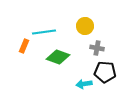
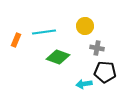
orange rectangle: moved 8 px left, 6 px up
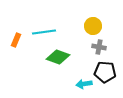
yellow circle: moved 8 px right
gray cross: moved 2 px right, 1 px up
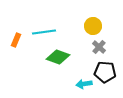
gray cross: rotated 32 degrees clockwise
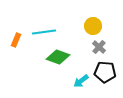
cyan arrow: moved 3 px left, 3 px up; rotated 28 degrees counterclockwise
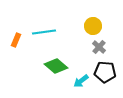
green diamond: moved 2 px left, 9 px down; rotated 20 degrees clockwise
